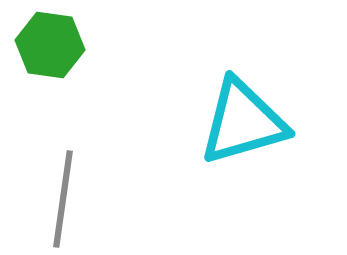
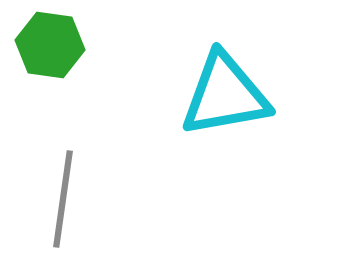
cyan triangle: moved 18 px left, 27 px up; rotated 6 degrees clockwise
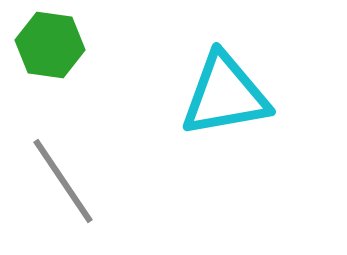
gray line: moved 18 px up; rotated 42 degrees counterclockwise
